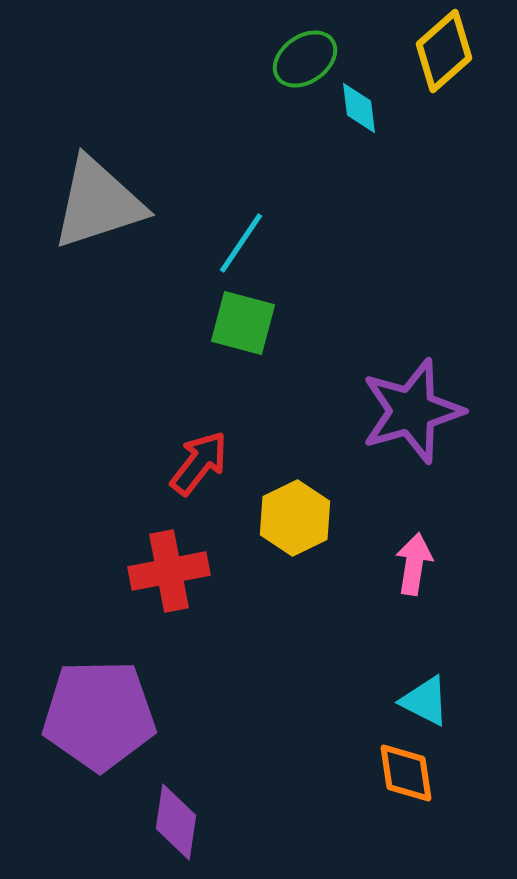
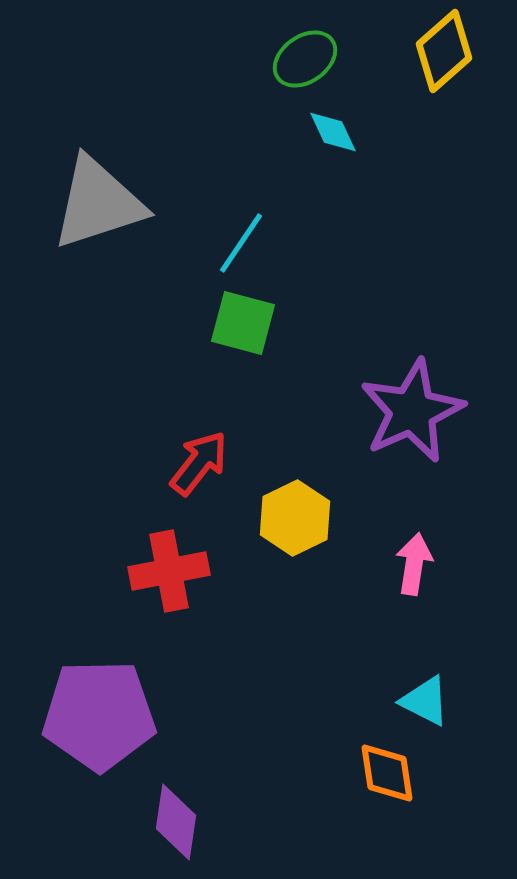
cyan diamond: moved 26 px left, 24 px down; rotated 18 degrees counterclockwise
purple star: rotated 8 degrees counterclockwise
orange diamond: moved 19 px left
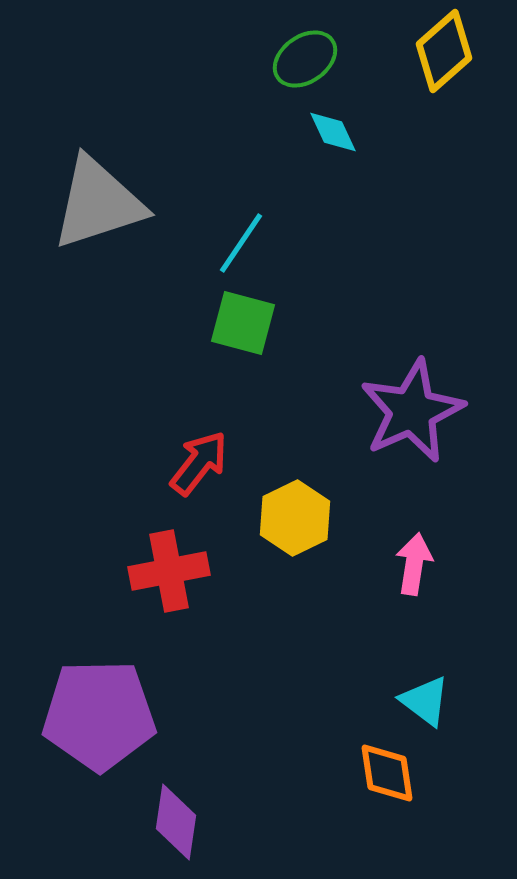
cyan triangle: rotated 10 degrees clockwise
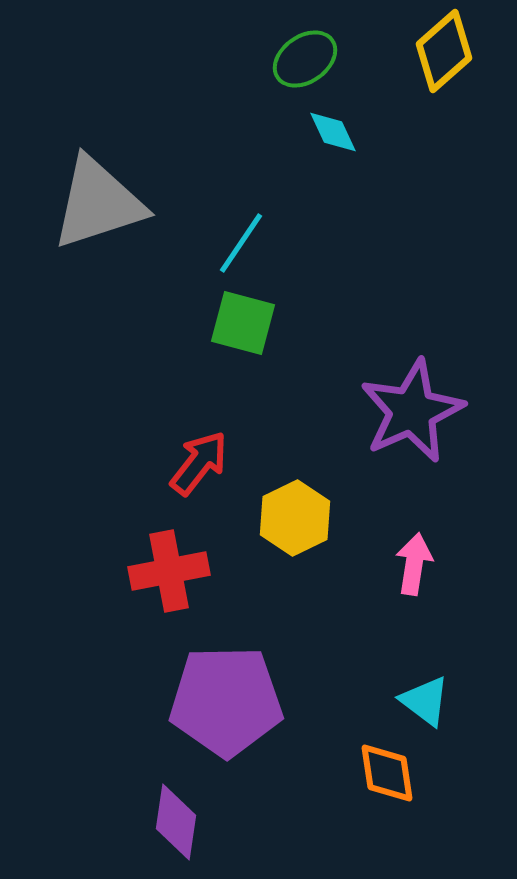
purple pentagon: moved 127 px right, 14 px up
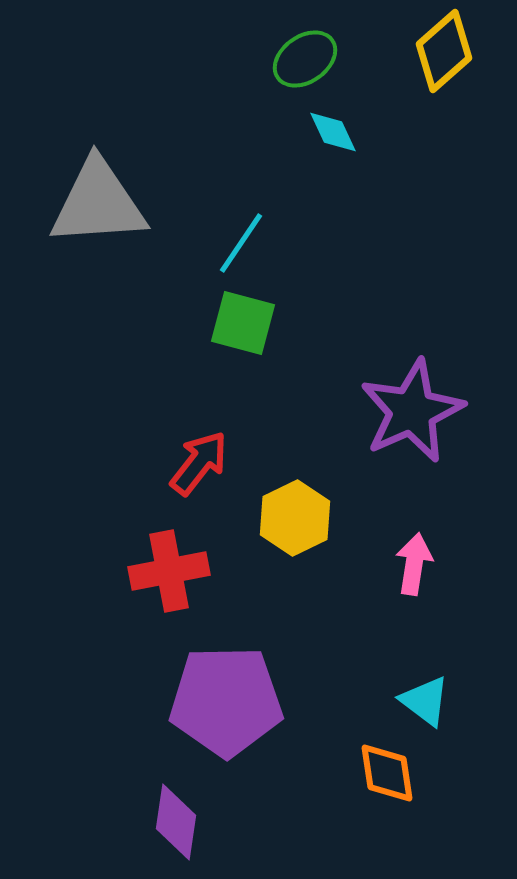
gray triangle: rotated 14 degrees clockwise
